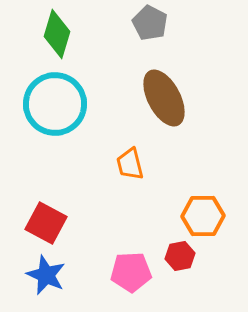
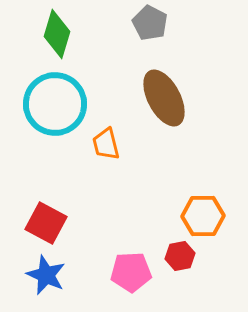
orange trapezoid: moved 24 px left, 20 px up
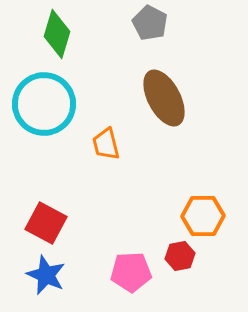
cyan circle: moved 11 px left
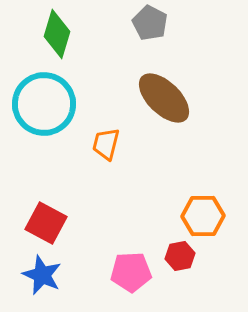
brown ellipse: rotated 18 degrees counterclockwise
orange trapezoid: rotated 28 degrees clockwise
blue star: moved 4 px left
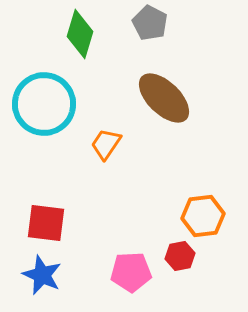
green diamond: moved 23 px right
orange trapezoid: rotated 20 degrees clockwise
orange hexagon: rotated 6 degrees counterclockwise
red square: rotated 21 degrees counterclockwise
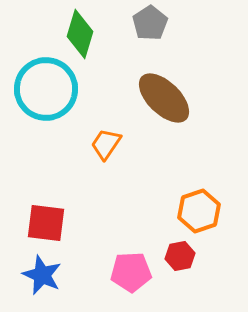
gray pentagon: rotated 12 degrees clockwise
cyan circle: moved 2 px right, 15 px up
orange hexagon: moved 4 px left, 5 px up; rotated 12 degrees counterclockwise
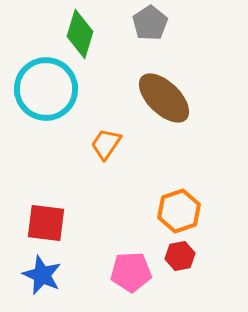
orange hexagon: moved 20 px left
